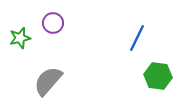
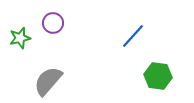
blue line: moved 4 px left, 2 px up; rotated 16 degrees clockwise
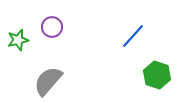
purple circle: moved 1 px left, 4 px down
green star: moved 2 px left, 2 px down
green hexagon: moved 1 px left, 1 px up; rotated 12 degrees clockwise
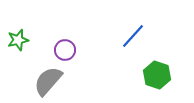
purple circle: moved 13 px right, 23 px down
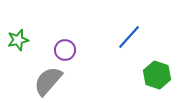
blue line: moved 4 px left, 1 px down
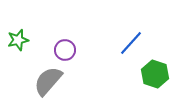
blue line: moved 2 px right, 6 px down
green hexagon: moved 2 px left, 1 px up
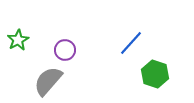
green star: rotated 15 degrees counterclockwise
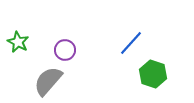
green star: moved 2 px down; rotated 15 degrees counterclockwise
green hexagon: moved 2 px left
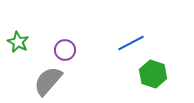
blue line: rotated 20 degrees clockwise
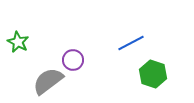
purple circle: moved 8 px right, 10 px down
gray semicircle: rotated 12 degrees clockwise
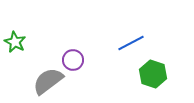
green star: moved 3 px left
